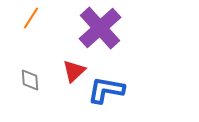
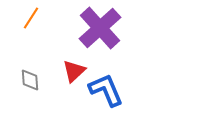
blue L-shape: rotated 57 degrees clockwise
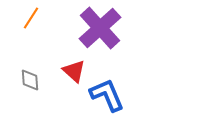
red triangle: rotated 35 degrees counterclockwise
blue L-shape: moved 1 px right, 5 px down
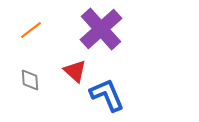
orange line: moved 12 px down; rotated 20 degrees clockwise
purple cross: moved 1 px right, 1 px down
red triangle: moved 1 px right
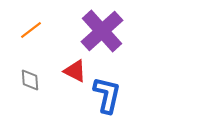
purple cross: moved 1 px right, 2 px down
red triangle: rotated 15 degrees counterclockwise
blue L-shape: rotated 36 degrees clockwise
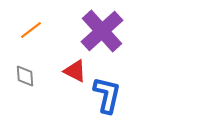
gray diamond: moved 5 px left, 4 px up
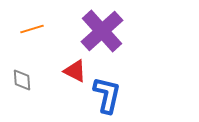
orange line: moved 1 px right, 1 px up; rotated 20 degrees clockwise
gray diamond: moved 3 px left, 4 px down
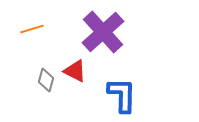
purple cross: moved 1 px right, 1 px down
gray diamond: moved 24 px right; rotated 20 degrees clockwise
blue L-shape: moved 15 px right; rotated 12 degrees counterclockwise
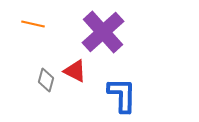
orange line: moved 1 px right, 5 px up; rotated 30 degrees clockwise
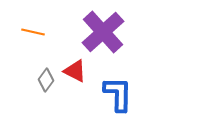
orange line: moved 8 px down
gray diamond: rotated 20 degrees clockwise
blue L-shape: moved 4 px left, 1 px up
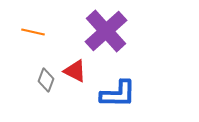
purple cross: moved 3 px right, 1 px up
gray diamond: rotated 15 degrees counterclockwise
blue L-shape: rotated 90 degrees clockwise
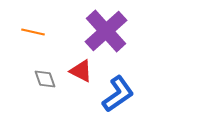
red triangle: moved 6 px right
gray diamond: moved 1 px left, 1 px up; rotated 40 degrees counterclockwise
blue L-shape: rotated 36 degrees counterclockwise
